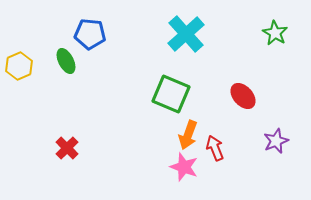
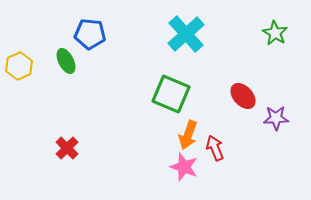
purple star: moved 23 px up; rotated 20 degrees clockwise
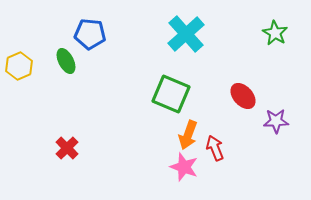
purple star: moved 3 px down
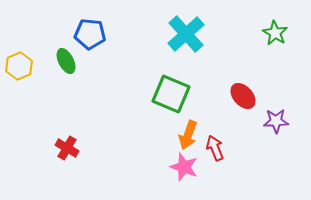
red cross: rotated 15 degrees counterclockwise
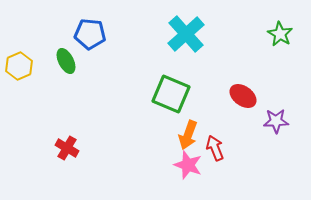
green star: moved 5 px right, 1 px down
red ellipse: rotated 12 degrees counterclockwise
pink star: moved 4 px right, 2 px up
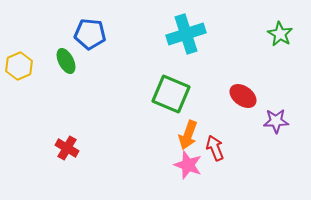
cyan cross: rotated 24 degrees clockwise
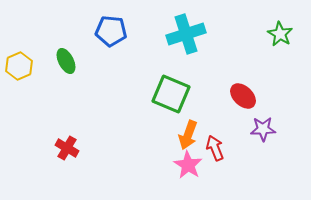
blue pentagon: moved 21 px right, 3 px up
red ellipse: rotated 8 degrees clockwise
purple star: moved 13 px left, 8 px down
pink star: rotated 12 degrees clockwise
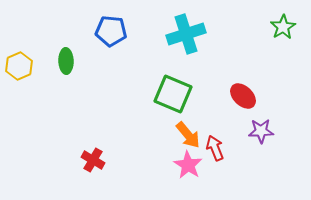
green star: moved 3 px right, 7 px up; rotated 10 degrees clockwise
green ellipse: rotated 25 degrees clockwise
green square: moved 2 px right
purple star: moved 2 px left, 2 px down
orange arrow: rotated 60 degrees counterclockwise
red cross: moved 26 px right, 12 px down
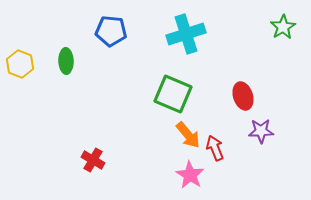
yellow hexagon: moved 1 px right, 2 px up; rotated 16 degrees counterclockwise
red ellipse: rotated 28 degrees clockwise
pink star: moved 2 px right, 10 px down
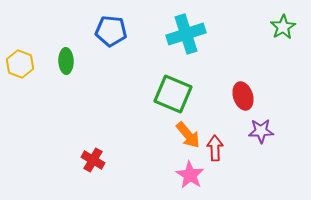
red arrow: rotated 20 degrees clockwise
